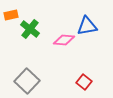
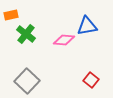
green cross: moved 4 px left, 5 px down
red square: moved 7 px right, 2 px up
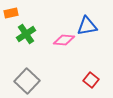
orange rectangle: moved 2 px up
green cross: rotated 18 degrees clockwise
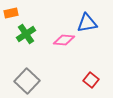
blue triangle: moved 3 px up
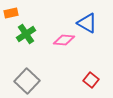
blue triangle: rotated 40 degrees clockwise
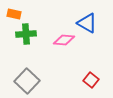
orange rectangle: moved 3 px right, 1 px down; rotated 24 degrees clockwise
green cross: rotated 30 degrees clockwise
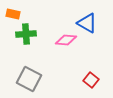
orange rectangle: moved 1 px left
pink diamond: moved 2 px right
gray square: moved 2 px right, 2 px up; rotated 15 degrees counterclockwise
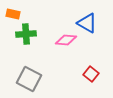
red square: moved 6 px up
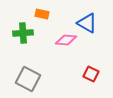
orange rectangle: moved 29 px right
green cross: moved 3 px left, 1 px up
red square: rotated 14 degrees counterclockwise
gray square: moved 1 px left
